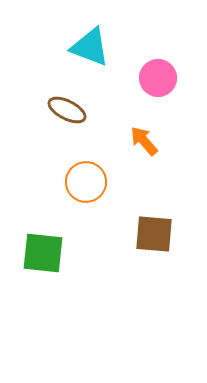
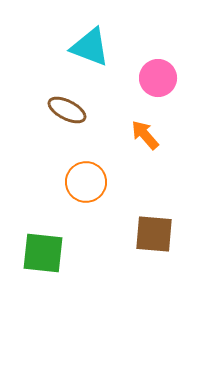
orange arrow: moved 1 px right, 6 px up
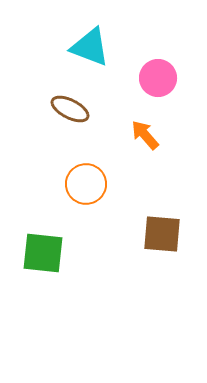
brown ellipse: moved 3 px right, 1 px up
orange circle: moved 2 px down
brown square: moved 8 px right
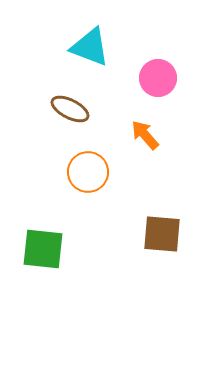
orange circle: moved 2 px right, 12 px up
green square: moved 4 px up
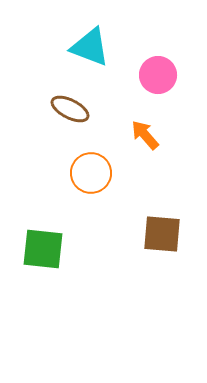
pink circle: moved 3 px up
orange circle: moved 3 px right, 1 px down
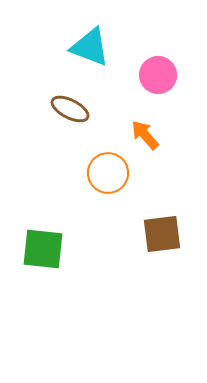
orange circle: moved 17 px right
brown square: rotated 12 degrees counterclockwise
